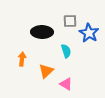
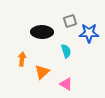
gray square: rotated 16 degrees counterclockwise
blue star: rotated 30 degrees counterclockwise
orange triangle: moved 4 px left, 1 px down
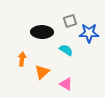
cyan semicircle: moved 1 px up; rotated 40 degrees counterclockwise
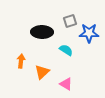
orange arrow: moved 1 px left, 2 px down
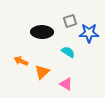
cyan semicircle: moved 2 px right, 2 px down
orange arrow: rotated 72 degrees counterclockwise
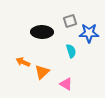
cyan semicircle: moved 3 px right, 1 px up; rotated 40 degrees clockwise
orange arrow: moved 2 px right, 1 px down
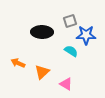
blue star: moved 3 px left, 2 px down
cyan semicircle: rotated 40 degrees counterclockwise
orange arrow: moved 5 px left, 1 px down
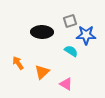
orange arrow: rotated 32 degrees clockwise
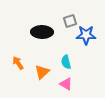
cyan semicircle: moved 5 px left, 11 px down; rotated 136 degrees counterclockwise
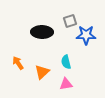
pink triangle: rotated 40 degrees counterclockwise
